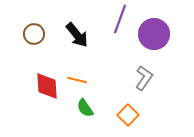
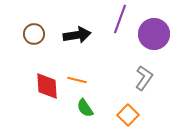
black arrow: rotated 60 degrees counterclockwise
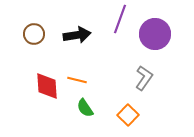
purple circle: moved 1 px right
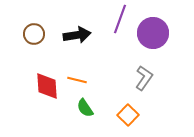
purple circle: moved 2 px left, 1 px up
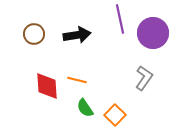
purple line: rotated 32 degrees counterclockwise
orange square: moved 13 px left
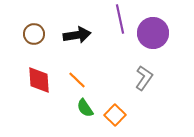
orange line: rotated 30 degrees clockwise
red diamond: moved 8 px left, 6 px up
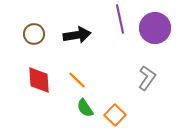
purple circle: moved 2 px right, 5 px up
gray L-shape: moved 3 px right
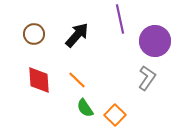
purple circle: moved 13 px down
black arrow: rotated 40 degrees counterclockwise
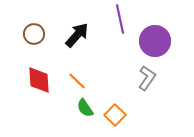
orange line: moved 1 px down
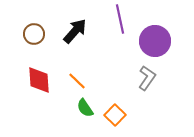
black arrow: moved 2 px left, 4 px up
